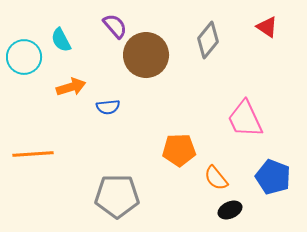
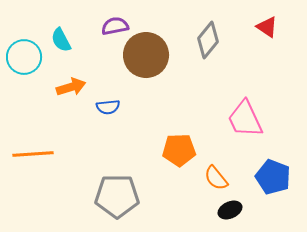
purple semicircle: rotated 60 degrees counterclockwise
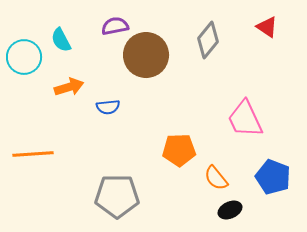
orange arrow: moved 2 px left
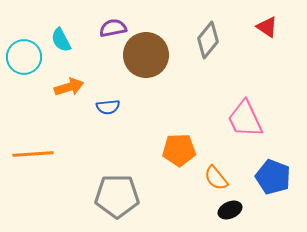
purple semicircle: moved 2 px left, 2 px down
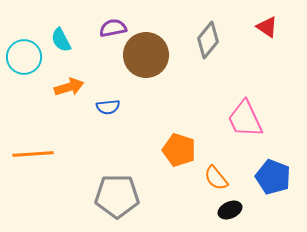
orange pentagon: rotated 20 degrees clockwise
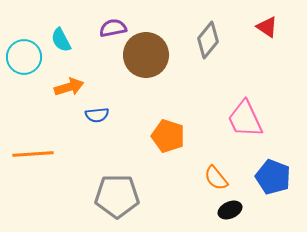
blue semicircle: moved 11 px left, 8 px down
orange pentagon: moved 11 px left, 14 px up
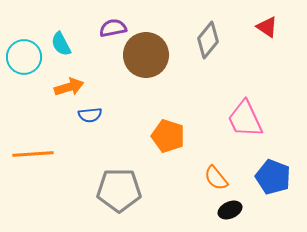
cyan semicircle: moved 4 px down
blue semicircle: moved 7 px left
gray pentagon: moved 2 px right, 6 px up
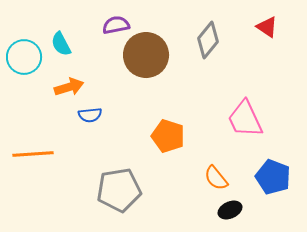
purple semicircle: moved 3 px right, 3 px up
gray pentagon: rotated 9 degrees counterclockwise
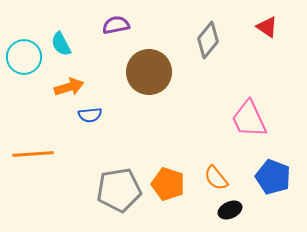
brown circle: moved 3 px right, 17 px down
pink trapezoid: moved 4 px right
orange pentagon: moved 48 px down
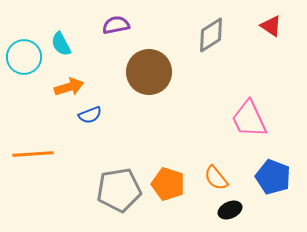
red triangle: moved 4 px right, 1 px up
gray diamond: moved 3 px right, 5 px up; rotated 18 degrees clockwise
blue semicircle: rotated 15 degrees counterclockwise
